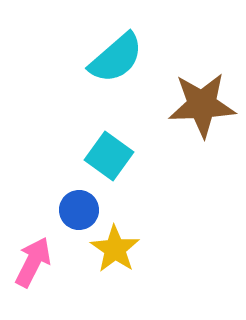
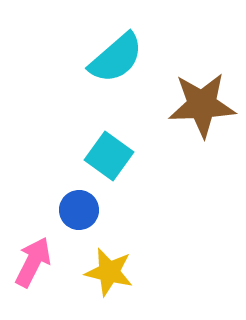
yellow star: moved 6 px left, 23 px down; rotated 21 degrees counterclockwise
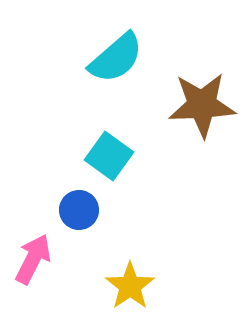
pink arrow: moved 3 px up
yellow star: moved 21 px right, 14 px down; rotated 24 degrees clockwise
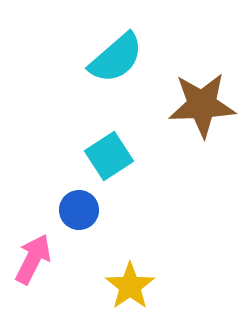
cyan square: rotated 21 degrees clockwise
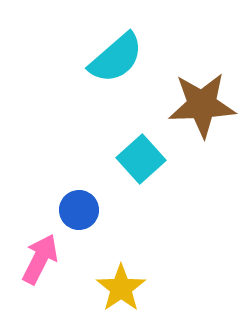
cyan square: moved 32 px right, 3 px down; rotated 9 degrees counterclockwise
pink arrow: moved 7 px right
yellow star: moved 9 px left, 2 px down
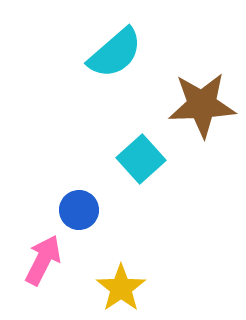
cyan semicircle: moved 1 px left, 5 px up
pink arrow: moved 3 px right, 1 px down
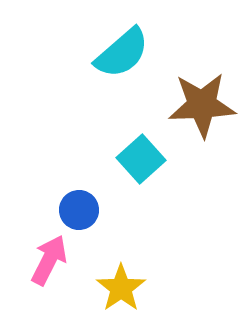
cyan semicircle: moved 7 px right
pink arrow: moved 6 px right
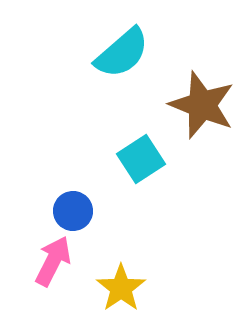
brown star: rotated 24 degrees clockwise
cyan square: rotated 9 degrees clockwise
blue circle: moved 6 px left, 1 px down
pink arrow: moved 4 px right, 1 px down
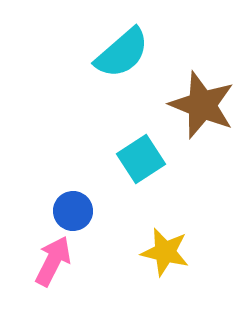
yellow star: moved 44 px right, 36 px up; rotated 24 degrees counterclockwise
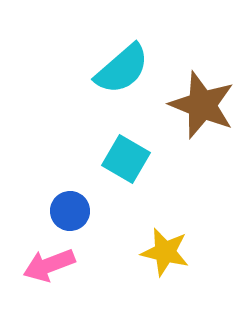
cyan semicircle: moved 16 px down
cyan square: moved 15 px left; rotated 27 degrees counterclockwise
blue circle: moved 3 px left
pink arrow: moved 4 px left, 4 px down; rotated 138 degrees counterclockwise
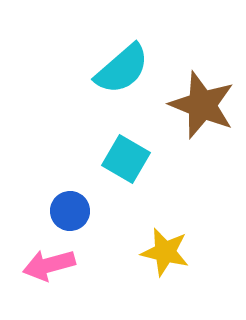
pink arrow: rotated 6 degrees clockwise
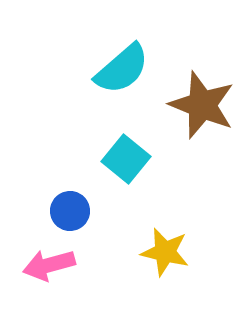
cyan square: rotated 9 degrees clockwise
